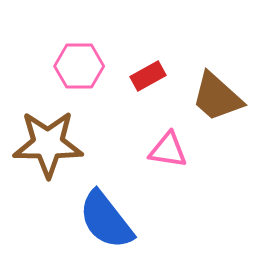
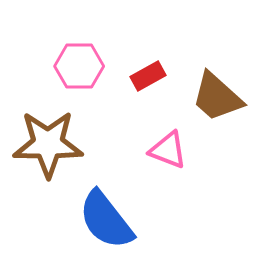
pink triangle: rotated 12 degrees clockwise
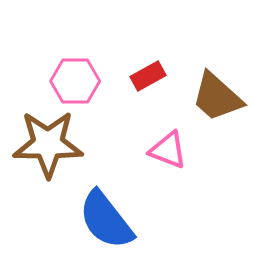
pink hexagon: moved 4 px left, 15 px down
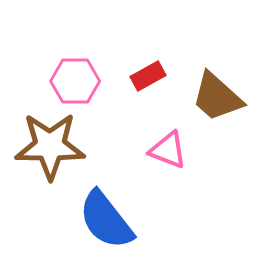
brown star: moved 2 px right, 2 px down
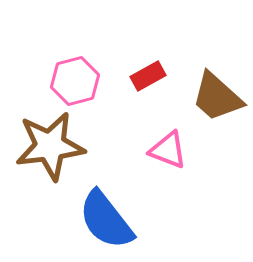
pink hexagon: rotated 15 degrees counterclockwise
brown star: rotated 8 degrees counterclockwise
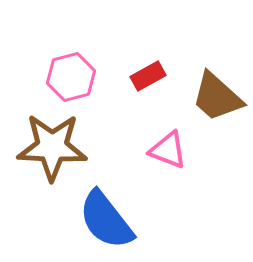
pink hexagon: moved 4 px left, 4 px up
brown star: moved 2 px right, 1 px down; rotated 10 degrees clockwise
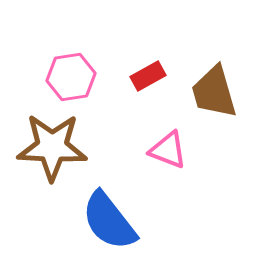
pink hexagon: rotated 6 degrees clockwise
brown trapezoid: moved 3 px left, 5 px up; rotated 32 degrees clockwise
blue semicircle: moved 3 px right, 1 px down
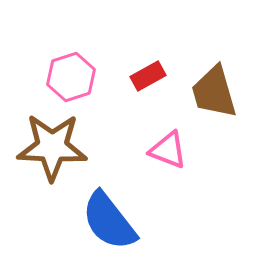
pink hexagon: rotated 9 degrees counterclockwise
